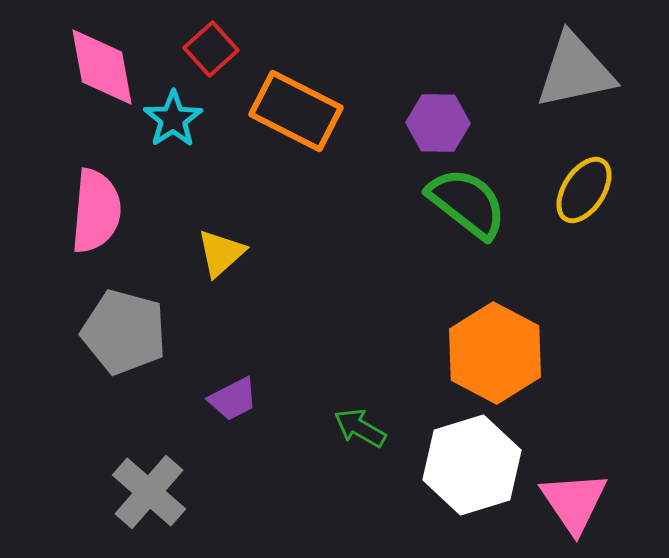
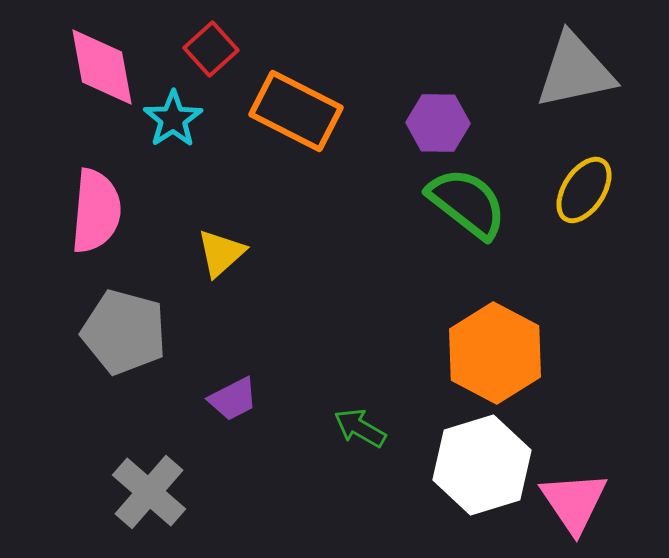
white hexagon: moved 10 px right
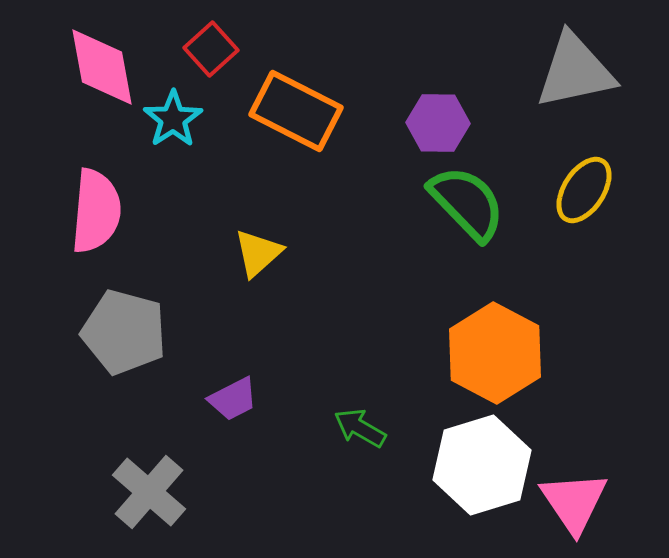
green semicircle: rotated 8 degrees clockwise
yellow triangle: moved 37 px right
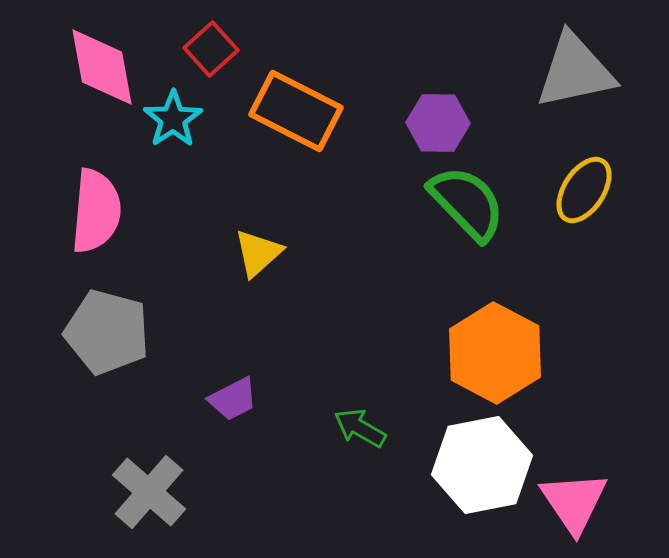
gray pentagon: moved 17 px left
white hexagon: rotated 6 degrees clockwise
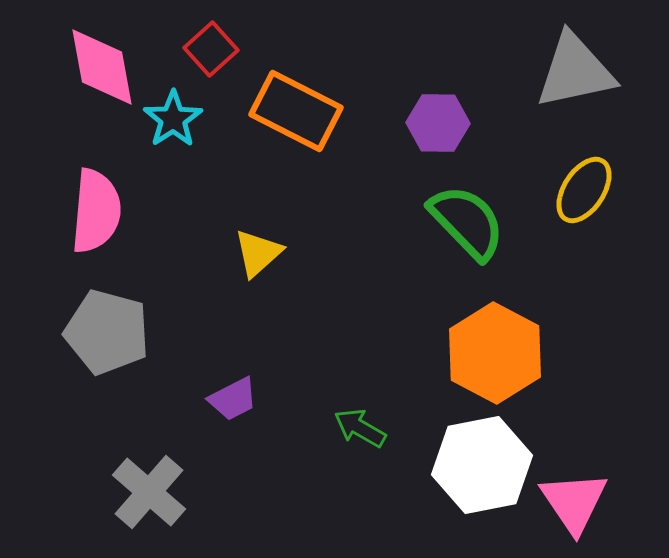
green semicircle: moved 19 px down
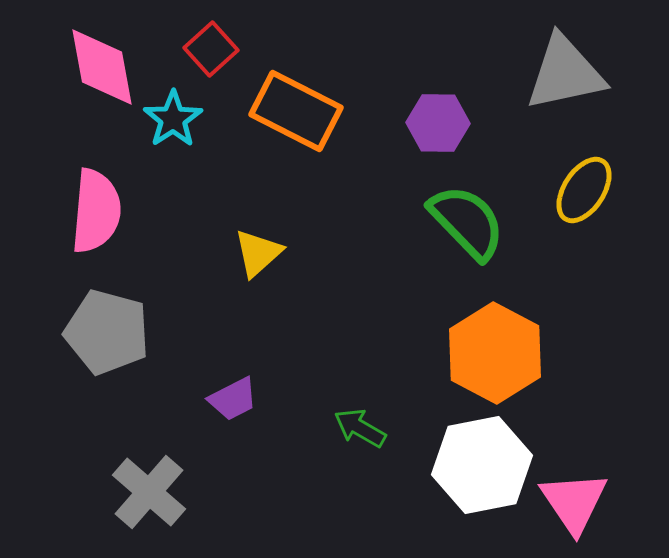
gray triangle: moved 10 px left, 2 px down
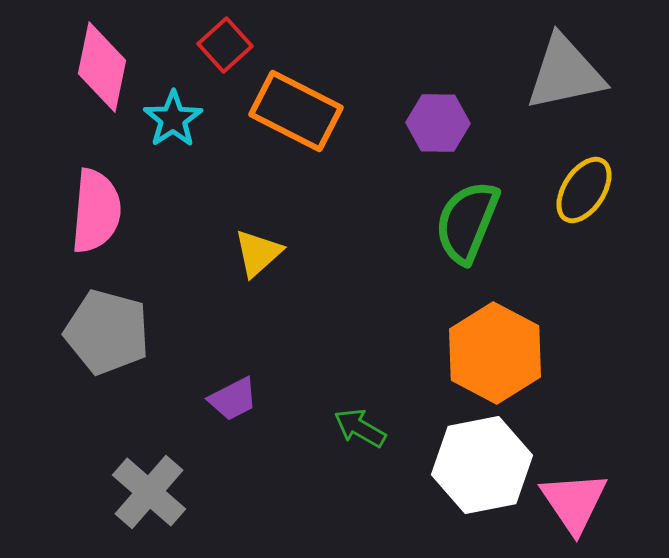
red square: moved 14 px right, 4 px up
pink diamond: rotated 22 degrees clockwise
green semicircle: rotated 114 degrees counterclockwise
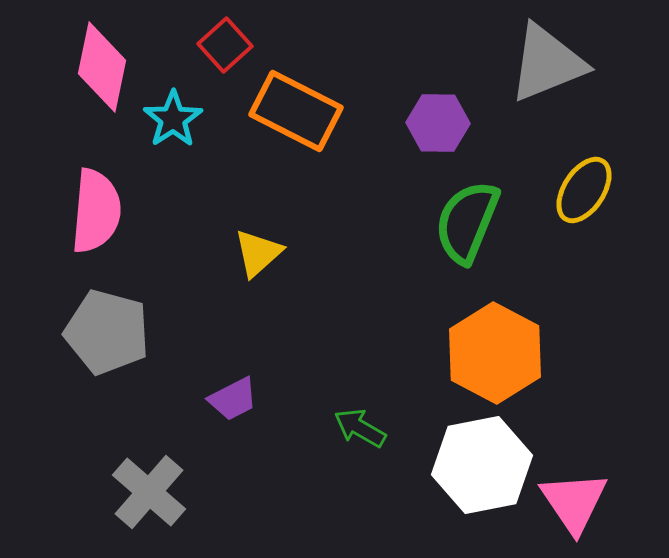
gray triangle: moved 18 px left, 10 px up; rotated 10 degrees counterclockwise
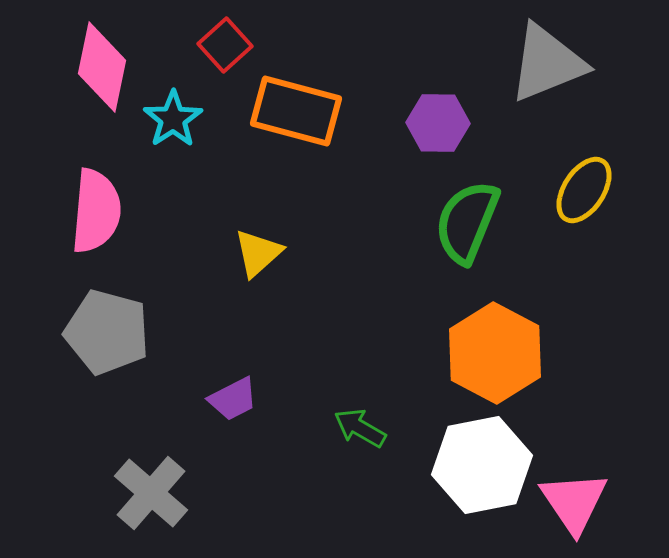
orange rectangle: rotated 12 degrees counterclockwise
gray cross: moved 2 px right, 1 px down
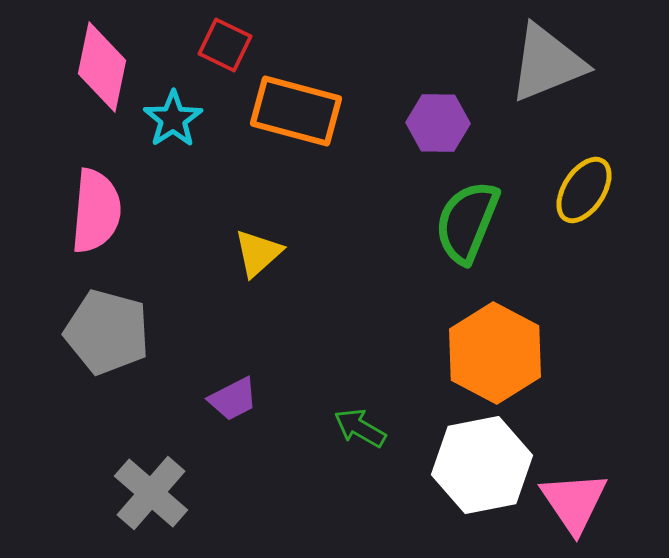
red square: rotated 22 degrees counterclockwise
